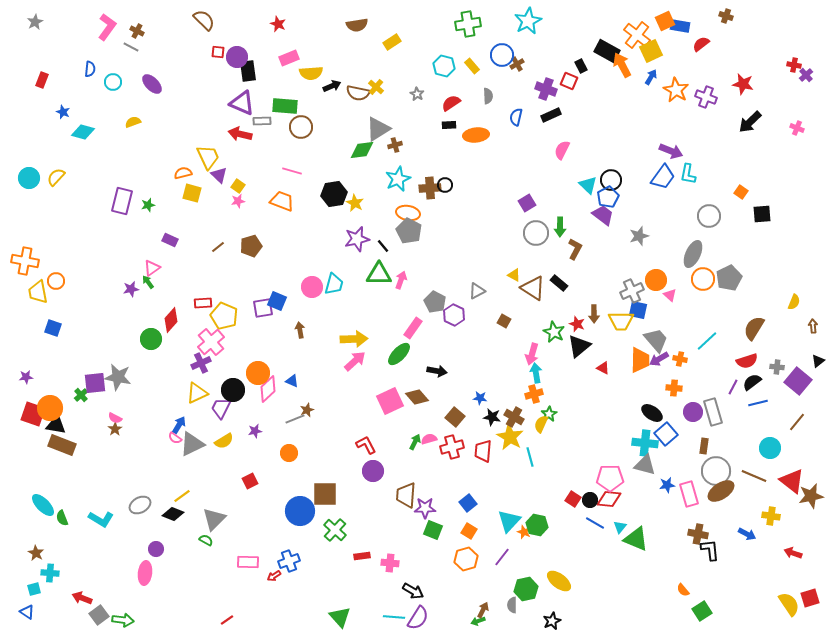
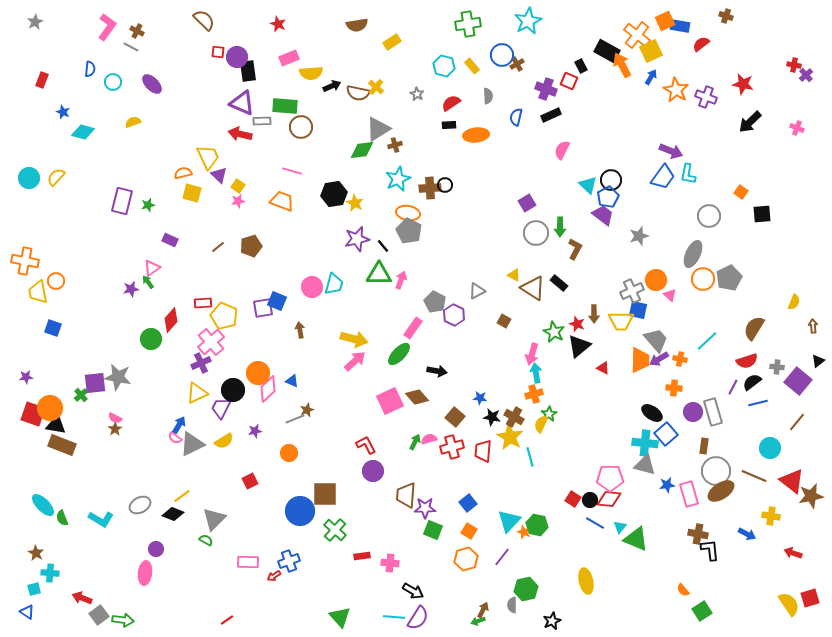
yellow arrow at (354, 339): rotated 16 degrees clockwise
yellow ellipse at (559, 581): moved 27 px right; rotated 40 degrees clockwise
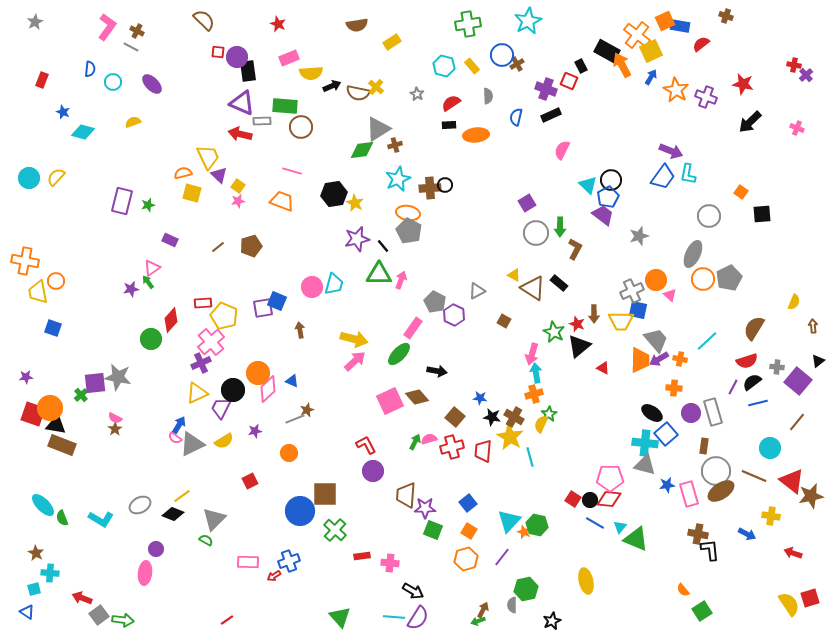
purple circle at (693, 412): moved 2 px left, 1 px down
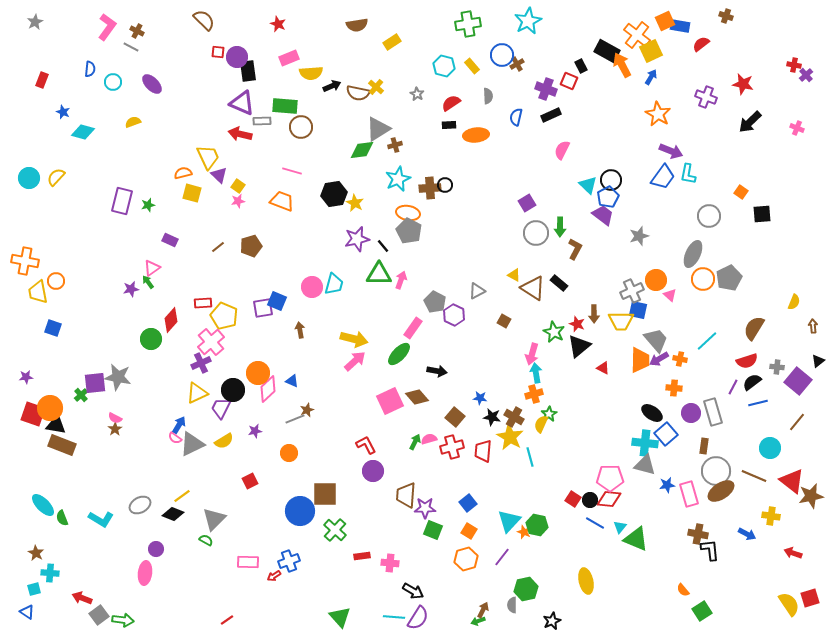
orange star at (676, 90): moved 18 px left, 24 px down
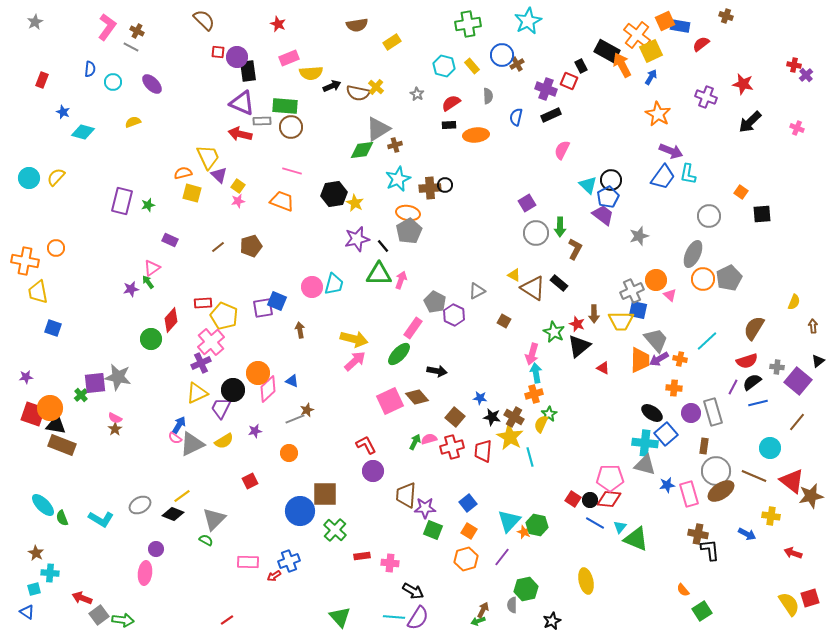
brown circle at (301, 127): moved 10 px left
gray pentagon at (409, 231): rotated 15 degrees clockwise
orange circle at (56, 281): moved 33 px up
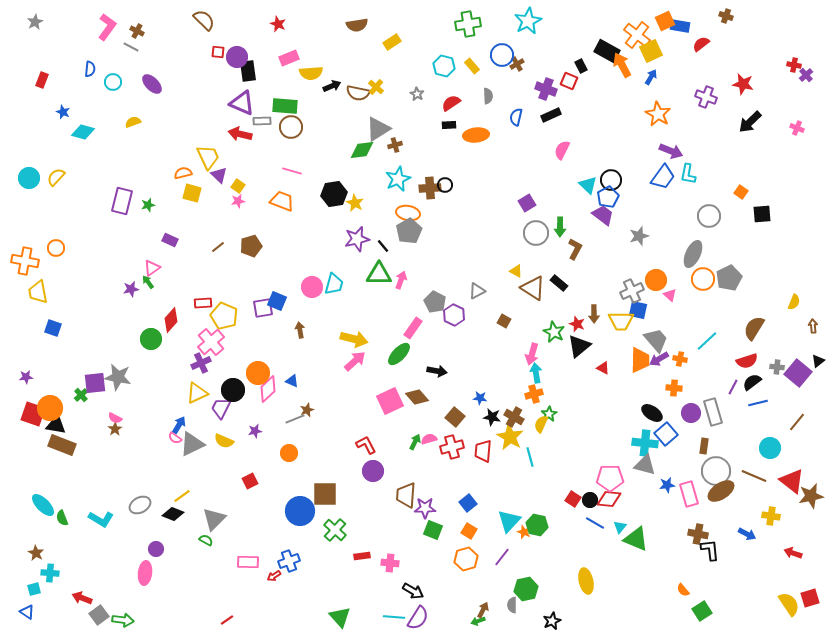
yellow triangle at (514, 275): moved 2 px right, 4 px up
purple square at (798, 381): moved 8 px up
yellow semicircle at (224, 441): rotated 54 degrees clockwise
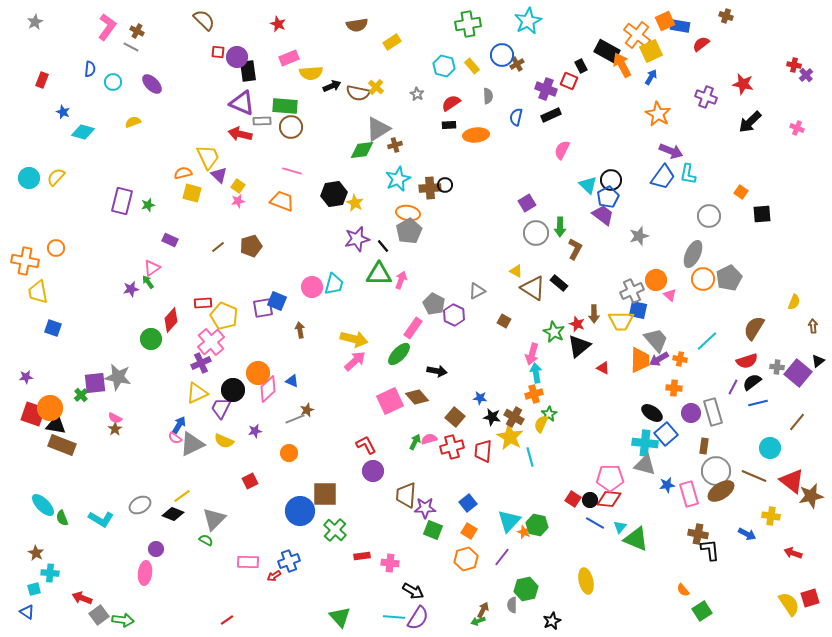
gray pentagon at (435, 302): moved 1 px left, 2 px down
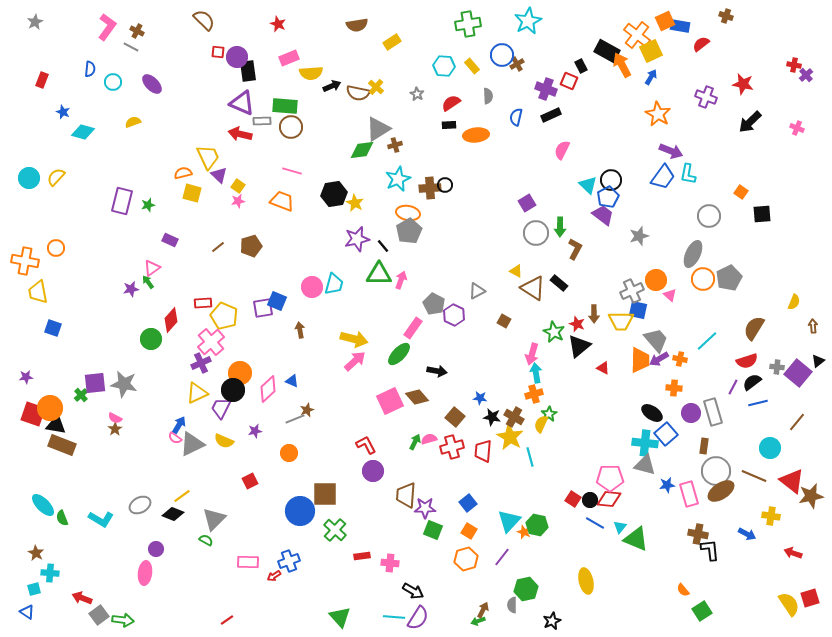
cyan hexagon at (444, 66): rotated 10 degrees counterclockwise
orange circle at (258, 373): moved 18 px left
gray star at (118, 377): moved 6 px right, 7 px down
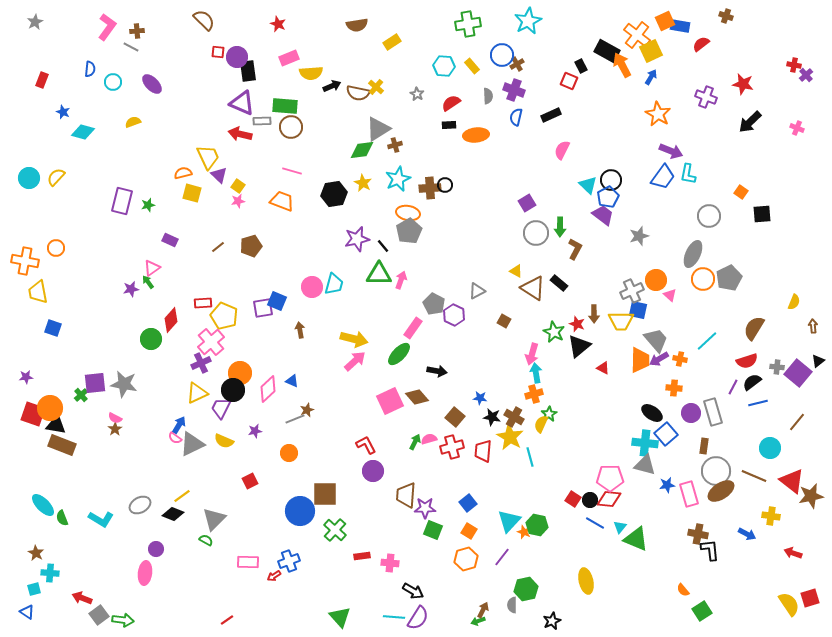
brown cross at (137, 31): rotated 32 degrees counterclockwise
purple cross at (546, 89): moved 32 px left, 1 px down
yellow star at (355, 203): moved 8 px right, 20 px up
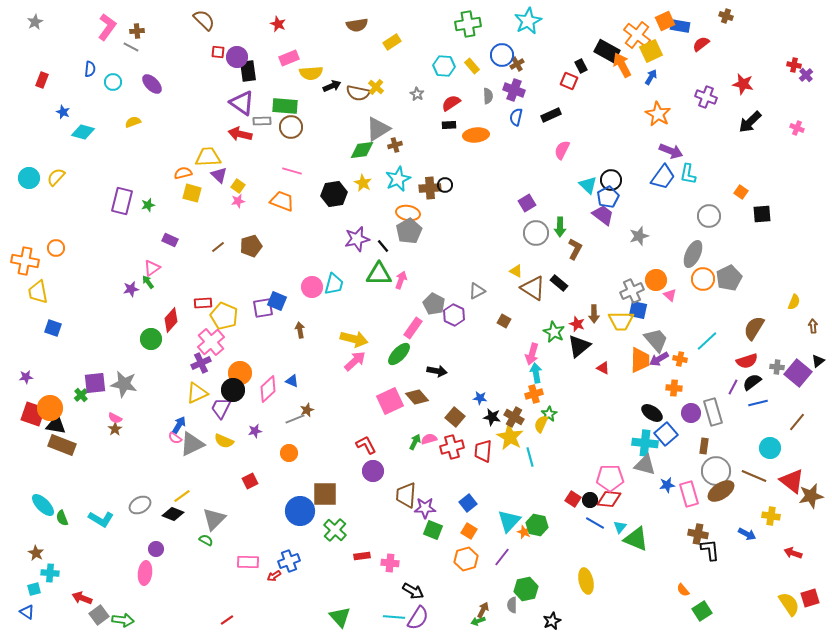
purple triangle at (242, 103): rotated 12 degrees clockwise
yellow trapezoid at (208, 157): rotated 68 degrees counterclockwise
